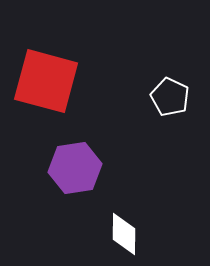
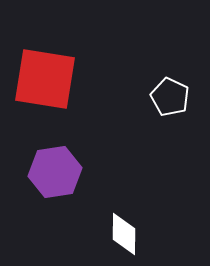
red square: moved 1 px left, 2 px up; rotated 6 degrees counterclockwise
purple hexagon: moved 20 px left, 4 px down
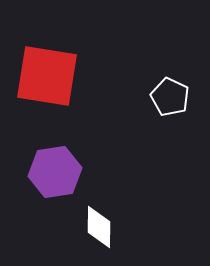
red square: moved 2 px right, 3 px up
white diamond: moved 25 px left, 7 px up
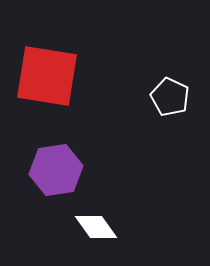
purple hexagon: moved 1 px right, 2 px up
white diamond: moved 3 px left; rotated 36 degrees counterclockwise
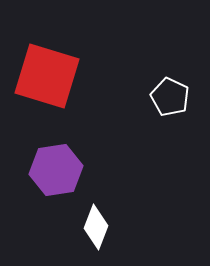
red square: rotated 8 degrees clockwise
white diamond: rotated 57 degrees clockwise
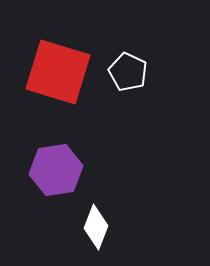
red square: moved 11 px right, 4 px up
white pentagon: moved 42 px left, 25 px up
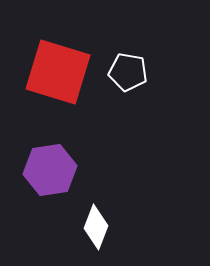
white pentagon: rotated 15 degrees counterclockwise
purple hexagon: moved 6 px left
